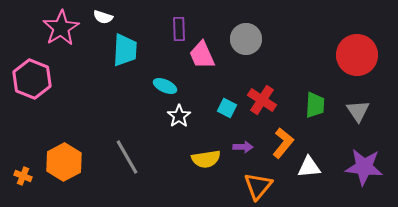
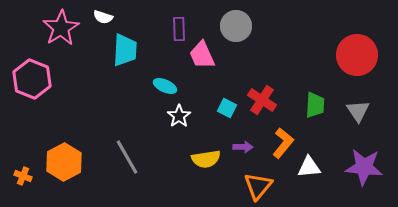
gray circle: moved 10 px left, 13 px up
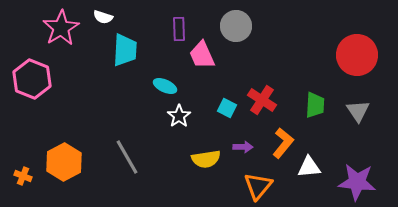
purple star: moved 7 px left, 15 px down
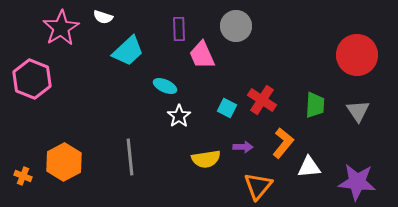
cyan trapezoid: moved 3 px right, 1 px down; rotated 44 degrees clockwise
gray line: moved 3 px right; rotated 24 degrees clockwise
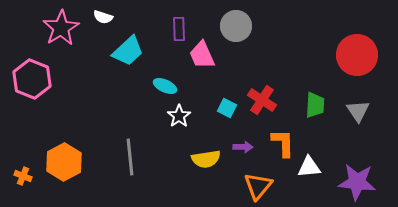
orange L-shape: rotated 40 degrees counterclockwise
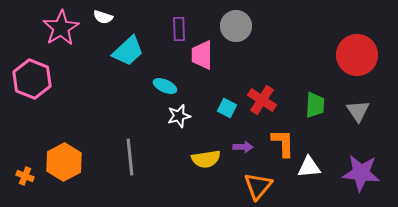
pink trapezoid: rotated 24 degrees clockwise
white star: rotated 20 degrees clockwise
orange cross: moved 2 px right
purple star: moved 4 px right, 9 px up
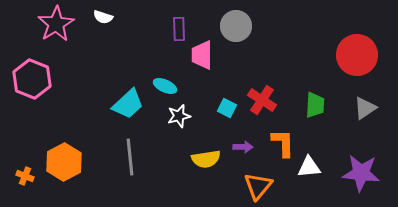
pink star: moved 5 px left, 4 px up
cyan trapezoid: moved 53 px down
gray triangle: moved 7 px right, 3 px up; rotated 30 degrees clockwise
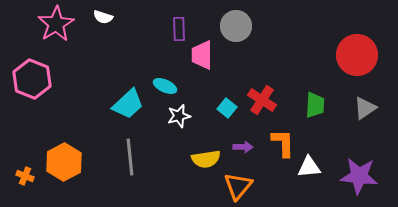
cyan square: rotated 12 degrees clockwise
purple star: moved 2 px left, 3 px down
orange triangle: moved 20 px left
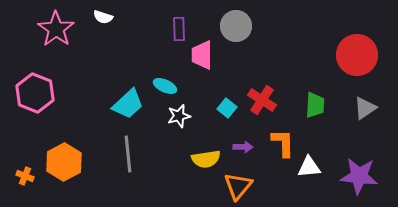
pink star: moved 5 px down; rotated 6 degrees counterclockwise
pink hexagon: moved 3 px right, 14 px down
gray line: moved 2 px left, 3 px up
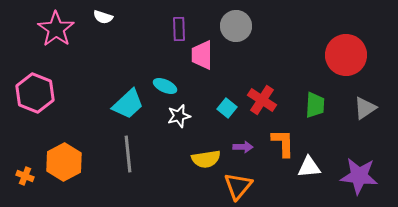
red circle: moved 11 px left
